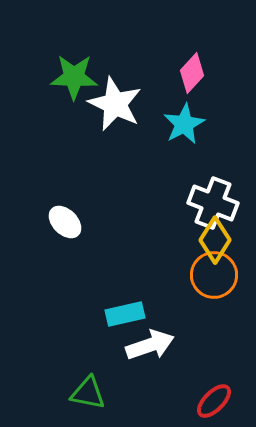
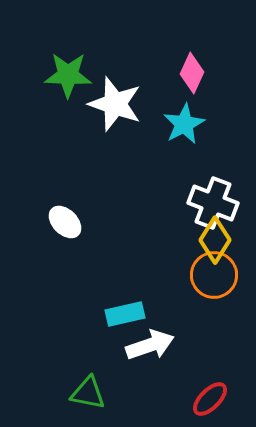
pink diamond: rotated 18 degrees counterclockwise
green star: moved 6 px left, 2 px up
white star: rotated 6 degrees counterclockwise
red ellipse: moved 4 px left, 2 px up
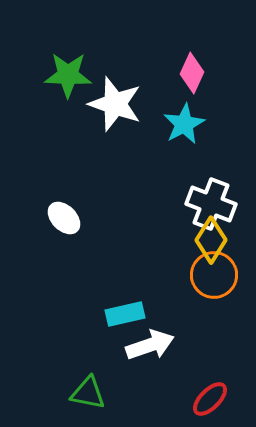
white cross: moved 2 px left, 1 px down
white ellipse: moved 1 px left, 4 px up
yellow diamond: moved 4 px left
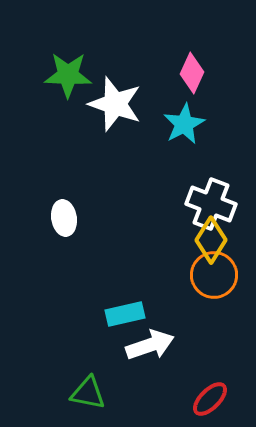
white ellipse: rotated 36 degrees clockwise
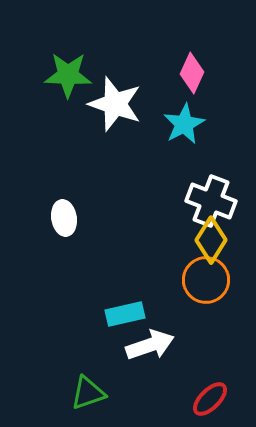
white cross: moved 3 px up
orange circle: moved 8 px left, 5 px down
green triangle: rotated 30 degrees counterclockwise
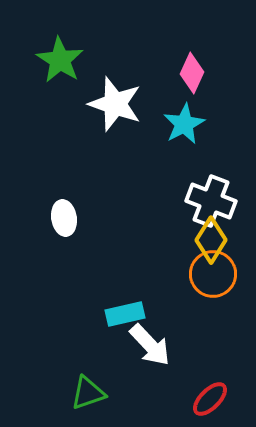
green star: moved 8 px left, 15 px up; rotated 30 degrees clockwise
orange circle: moved 7 px right, 6 px up
white arrow: rotated 66 degrees clockwise
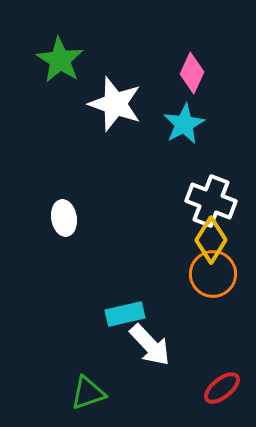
red ellipse: moved 12 px right, 11 px up; rotated 6 degrees clockwise
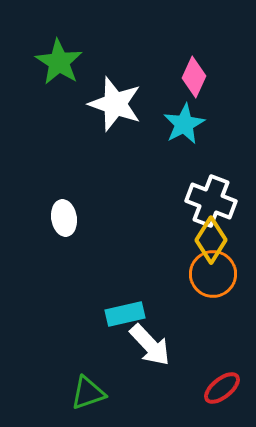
green star: moved 1 px left, 2 px down
pink diamond: moved 2 px right, 4 px down
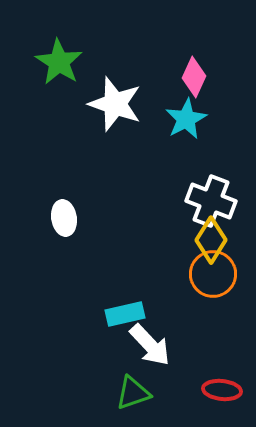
cyan star: moved 2 px right, 5 px up
red ellipse: moved 2 px down; rotated 45 degrees clockwise
green triangle: moved 45 px right
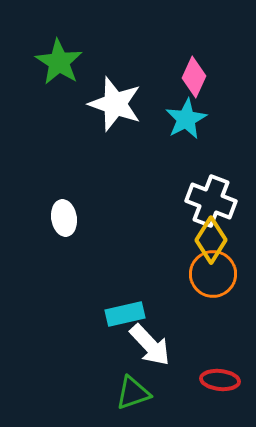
red ellipse: moved 2 px left, 10 px up
